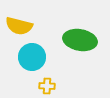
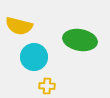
cyan circle: moved 2 px right
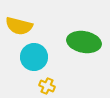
green ellipse: moved 4 px right, 2 px down
yellow cross: rotated 21 degrees clockwise
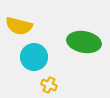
yellow cross: moved 2 px right, 1 px up
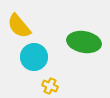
yellow semicircle: rotated 36 degrees clockwise
yellow cross: moved 1 px right, 1 px down
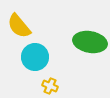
green ellipse: moved 6 px right
cyan circle: moved 1 px right
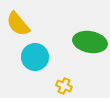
yellow semicircle: moved 1 px left, 2 px up
yellow cross: moved 14 px right
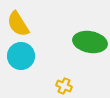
yellow semicircle: rotated 8 degrees clockwise
cyan circle: moved 14 px left, 1 px up
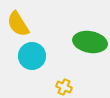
cyan circle: moved 11 px right
yellow cross: moved 1 px down
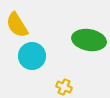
yellow semicircle: moved 1 px left, 1 px down
green ellipse: moved 1 px left, 2 px up
